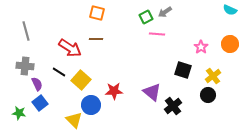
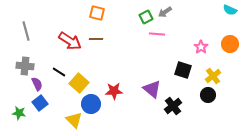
red arrow: moved 7 px up
yellow square: moved 2 px left, 3 px down
purple triangle: moved 3 px up
blue circle: moved 1 px up
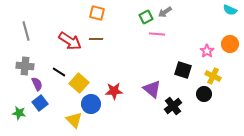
pink star: moved 6 px right, 4 px down
yellow cross: rotated 28 degrees counterclockwise
black circle: moved 4 px left, 1 px up
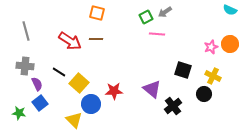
pink star: moved 4 px right, 4 px up; rotated 16 degrees clockwise
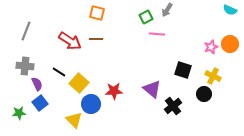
gray arrow: moved 2 px right, 2 px up; rotated 24 degrees counterclockwise
gray line: rotated 36 degrees clockwise
green star: rotated 16 degrees counterclockwise
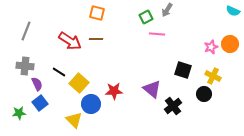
cyan semicircle: moved 3 px right, 1 px down
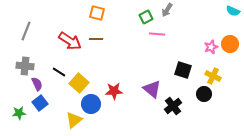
yellow triangle: rotated 36 degrees clockwise
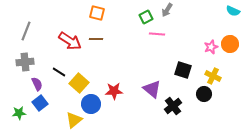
gray cross: moved 4 px up; rotated 12 degrees counterclockwise
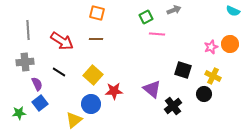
gray arrow: moved 7 px right; rotated 144 degrees counterclockwise
gray line: moved 2 px right, 1 px up; rotated 24 degrees counterclockwise
red arrow: moved 8 px left
yellow square: moved 14 px right, 8 px up
